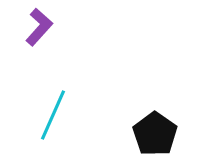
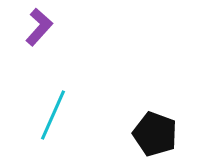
black pentagon: rotated 15 degrees counterclockwise
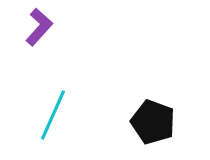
black pentagon: moved 2 px left, 12 px up
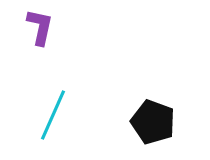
purple L-shape: moved 1 px right; rotated 30 degrees counterclockwise
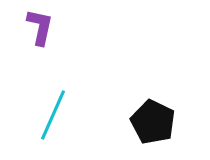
black pentagon: rotated 6 degrees clockwise
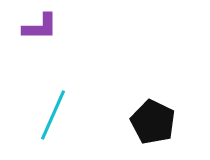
purple L-shape: rotated 78 degrees clockwise
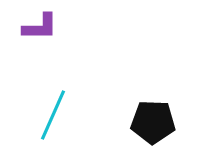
black pentagon: rotated 24 degrees counterclockwise
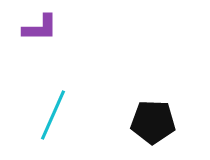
purple L-shape: moved 1 px down
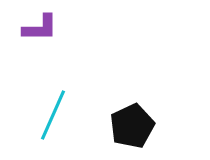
black pentagon: moved 21 px left, 4 px down; rotated 27 degrees counterclockwise
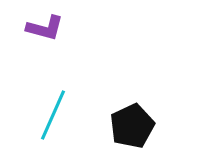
purple L-shape: moved 5 px right; rotated 15 degrees clockwise
